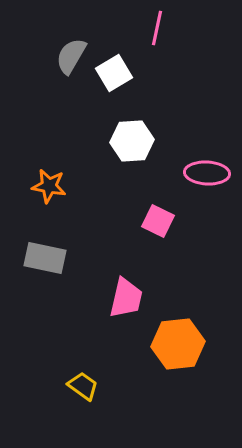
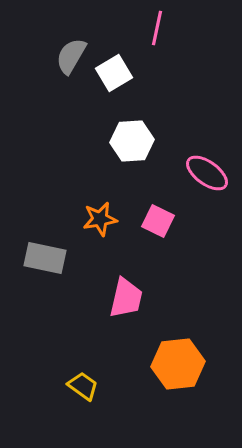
pink ellipse: rotated 33 degrees clockwise
orange star: moved 51 px right, 33 px down; rotated 20 degrees counterclockwise
orange hexagon: moved 20 px down
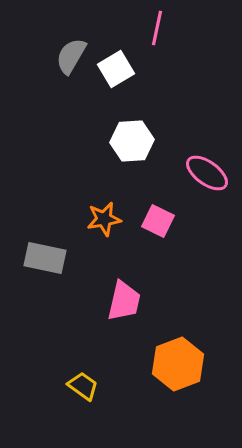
white square: moved 2 px right, 4 px up
orange star: moved 4 px right
pink trapezoid: moved 2 px left, 3 px down
orange hexagon: rotated 15 degrees counterclockwise
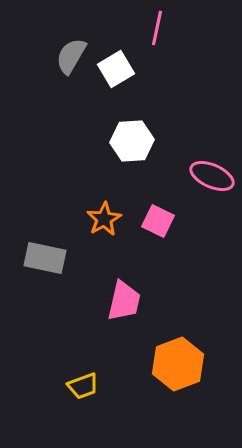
pink ellipse: moved 5 px right, 3 px down; rotated 12 degrees counterclockwise
orange star: rotated 20 degrees counterclockwise
yellow trapezoid: rotated 124 degrees clockwise
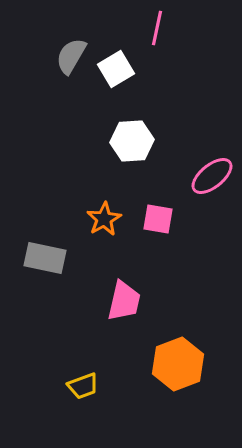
pink ellipse: rotated 63 degrees counterclockwise
pink square: moved 2 px up; rotated 16 degrees counterclockwise
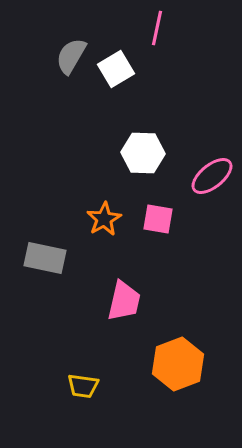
white hexagon: moved 11 px right, 12 px down; rotated 6 degrees clockwise
yellow trapezoid: rotated 28 degrees clockwise
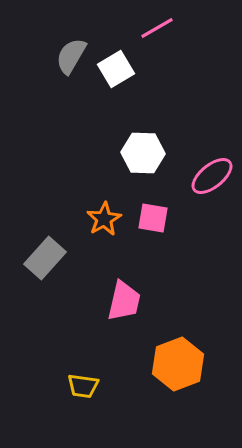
pink line: rotated 48 degrees clockwise
pink square: moved 5 px left, 1 px up
gray rectangle: rotated 60 degrees counterclockwise
